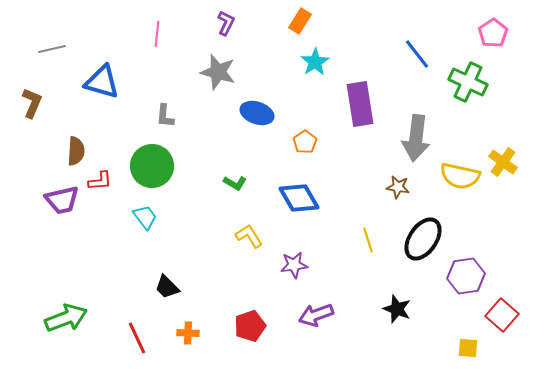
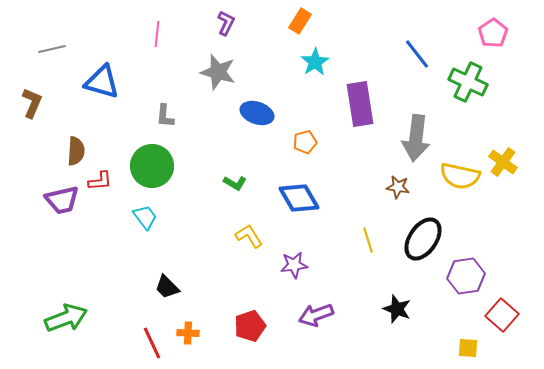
orange pentagon: rotated 20 degrees clockwise
red line: moved 15 px right, 5 px down
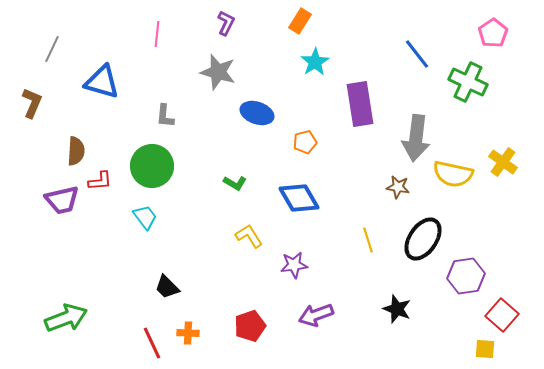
gray line: rotated 52 degrees counterclockwise
yellow semicircle: moved 7 px left, 2 px up
yellow square: moved 17 px right, 1 px down
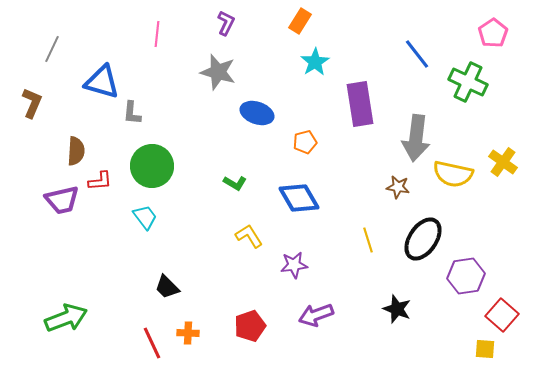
gray L-shape: moved 33 px left, 3 px up
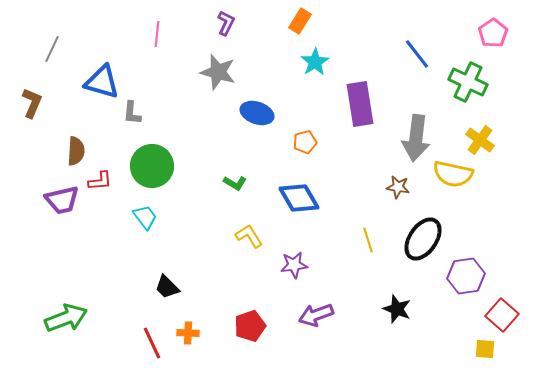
yellow cross: moved 23 px left, 22 px up
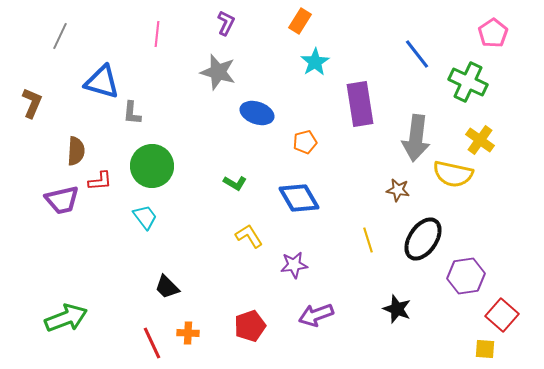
gray line: moved 8 px right, 13 px up
brown star: moved 3 px down
